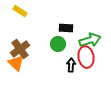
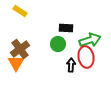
orange triangle: rotated 18 degrees clockwise
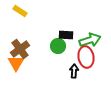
black rectangle: moved 7 px down
green circle: moved 2 px down
black arrow: moved 3 px right, 6 px down
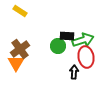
black rectangle: moved 1 px right, 1 px down
green arrow: moved 7 px left
black arrow: moved 1 px down
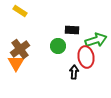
black rectangle: moved 5 px right, 6 px up
green arrow: moved 13 px right
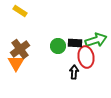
black rectangle: moved 3 px right, 13 px down
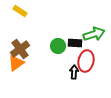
green arrow: moved 2 px left, 6 px up
red ellipse: moved 4 px down; rotated 20 degrees clockwise
orange triangle: rotated 24 degrees clockwise
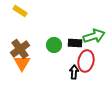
green arrow: moved 2 px down
green circle: moved 4 px left, 1 px up
orange triangle: moved 6 px right; rotated 24 degrees counterclockwise
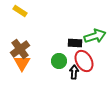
green arrow: moved 1 px right
green circle: moved 5 px right, 16 px down
red ellipse: moved 2 px left; rotated 40 degrees counterclockwise
